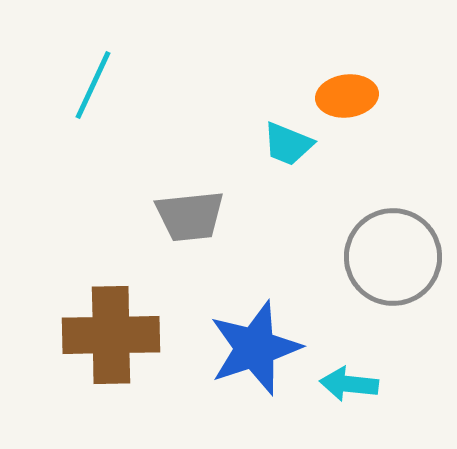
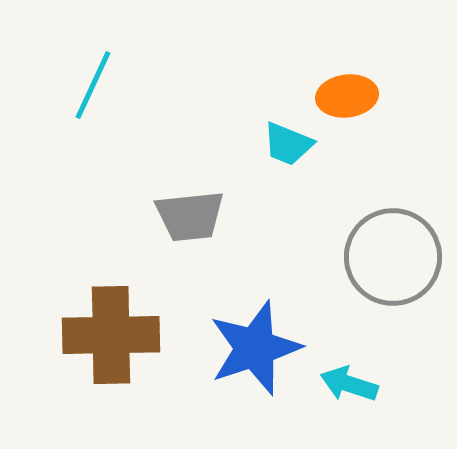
cyan arrow: rotated 12 degrees clockwise
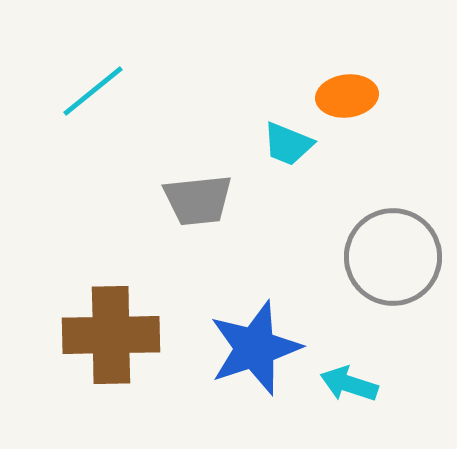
cyan line: moved 6 px down; rotated 26 degrees clockwise
gray trapezoid: moved 8 px right, 16 px up
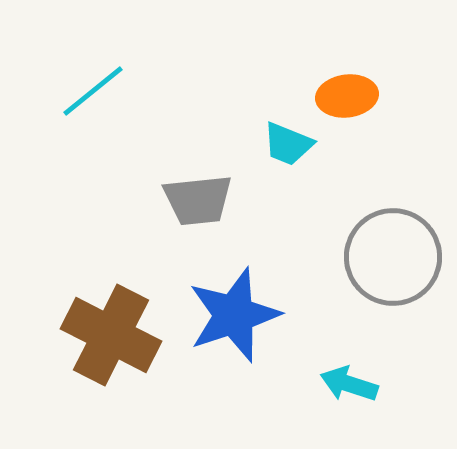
brown cross: rotated 28 degrees clockwise
blue star: moved 21 px left, 33 px up
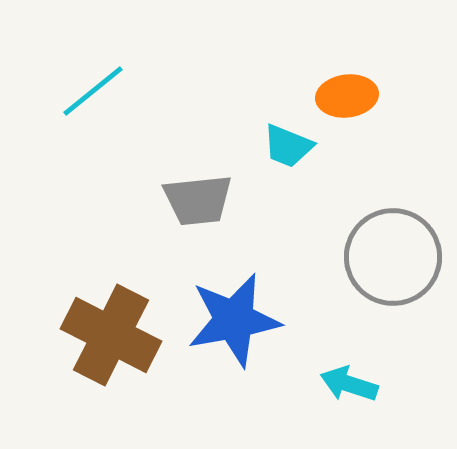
cyan trapezoid: moved 2 px down
blue star: moved 5 px down; rotated 8 degrees clockwise
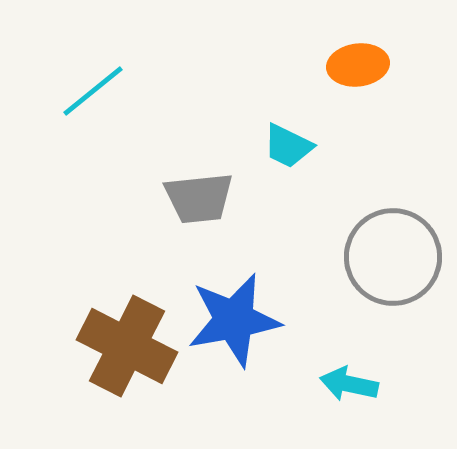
orange ellipse: moved 11 px right, 31 px up
cyan trapezoid: rotated 4 degrees clockwise
gray trapezoid: moved 1 px right, 2 px up
brown cross: moved 16 px right, 11 px down
cyan arrow: rotated 6 degrees counterclockwise
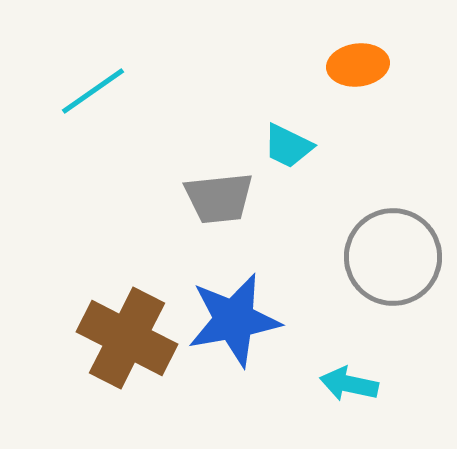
cyan line: rotated 4 degrees clockwise
gray trapezoid: moved 20 px right
brown cross: moved 8 px up
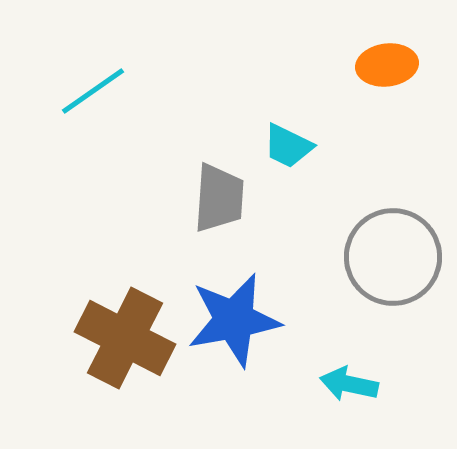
orange ellipse: moved 29 px right
gray trapezoid: rotated 80 degrees counterclockwise
brown cross: moved 2 px left
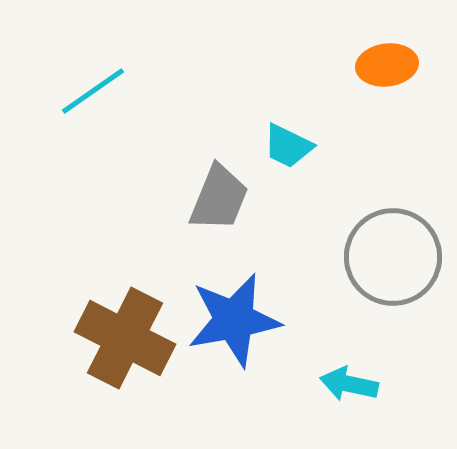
gray trapezoid: rotated 18 degrees clockwise
